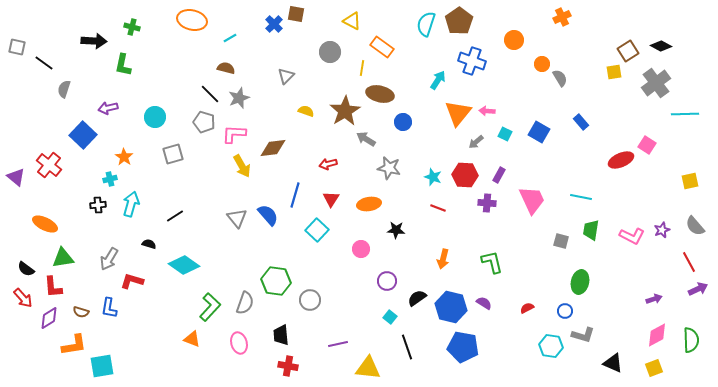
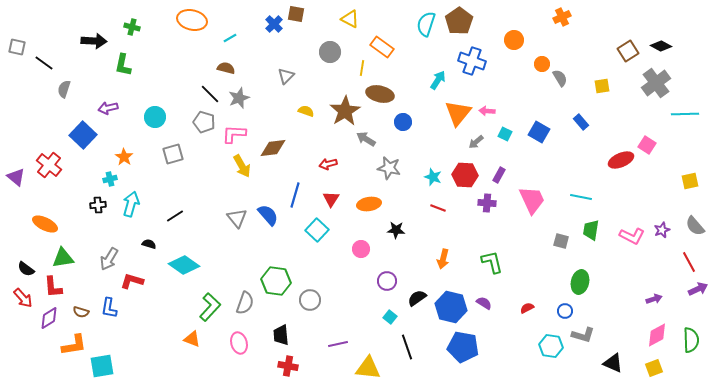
yellow triangle at (352, 21): moved 2 px left, 2 px up
yellow square at (614, 72): moved 12 px left, 14 px down
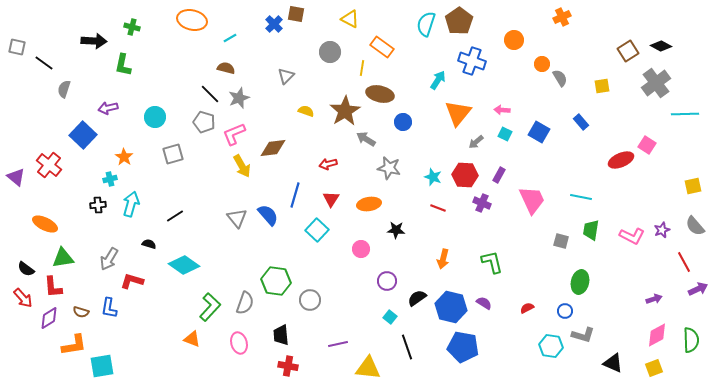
pink arrow at (487, 111): moved 15 px right, 1 px up
pink L-shape at (234, 134): rotated 25 degrees counterclockwise
yellow square at (690, 181): moved 3 px right, 5 px down
purple cross at (487, 203): moved 5 px left; rotated 18 degrees clockwise
red line at (689, 262): moved 5 px left
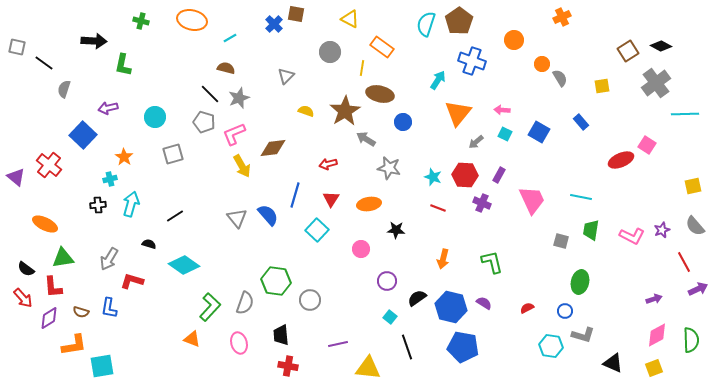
green cross at (132, 27): moved 9 px right, 6 px up
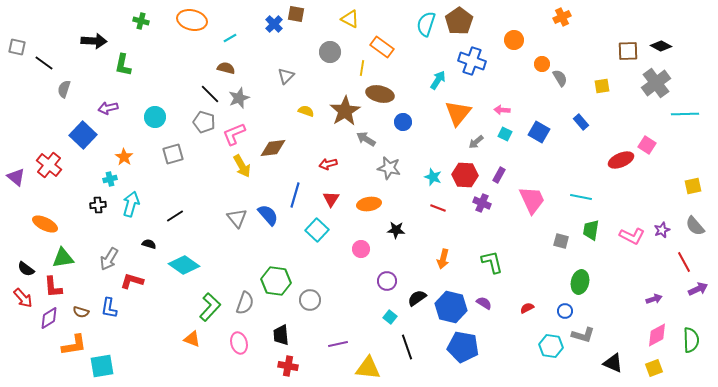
brown square at (628, 51): rotated 30 degrees clockwise
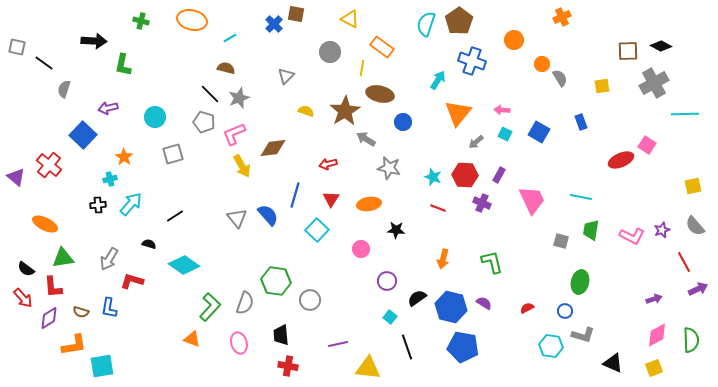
gray cross at (656, 83): moved 2 px left; rotated 8 degrees clockwise
blue rectangle at (581, 122): rotated 21 degrees clockwise
cyan arrow at (131, 204): rotated 25 degrees clockwise
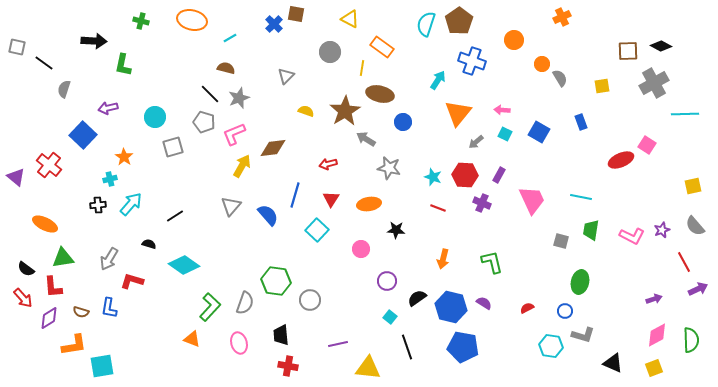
gray square at (173, 154): moved 7 px up
yellow arrow at (242, 166): rotated 120 degrees counterclockwise
gray triangle at (237, 218): moved 6 px left, 12 px up; rotated 20 degrees clockwise
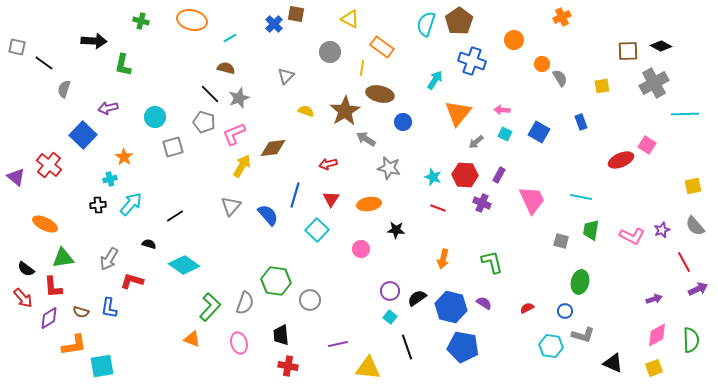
cyan arrow at (438, 80): moved 3 px left
purple circle at (387, 281): moved 3 px right, 10 px down
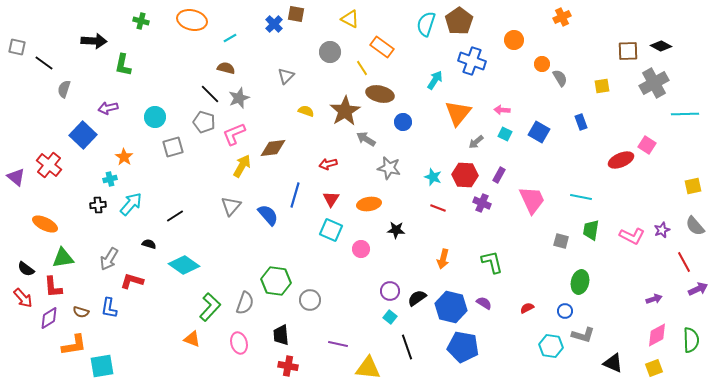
yellow line at (362, 68): rotated 42 degrees counterclockwise
cyan square at (317, 230): moved 14 px right; rotated 20 degrees counterclockwise
purple line at (338, 344): rotated 24 degrees clockwise
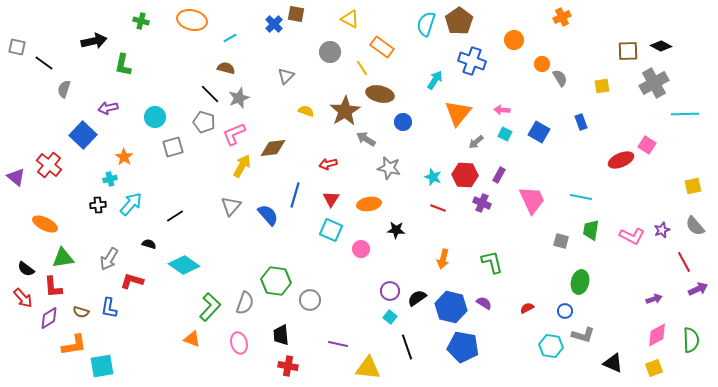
black arrow at (94, 41): rotated 15 degrees counterclockwise
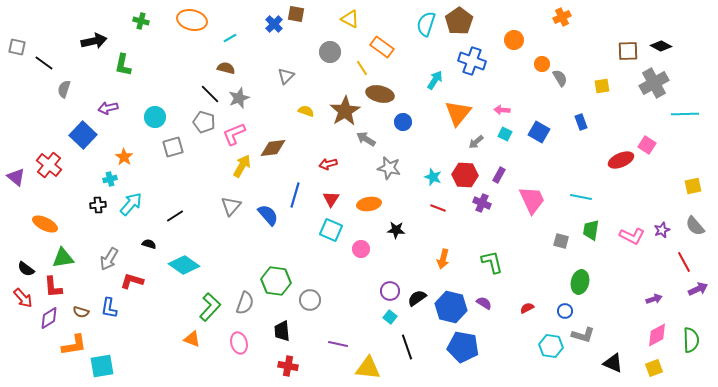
black trapezoid at (281, 335): moved 1 px right, 4 px up
